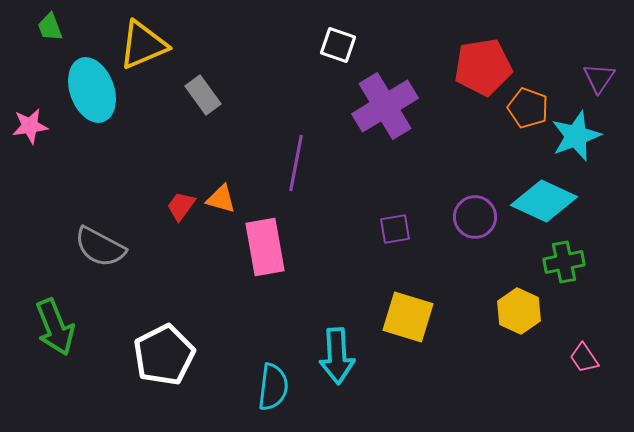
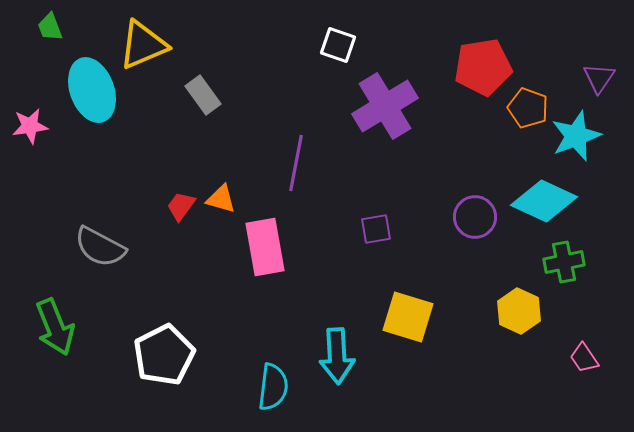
purple square: moved 19 px left
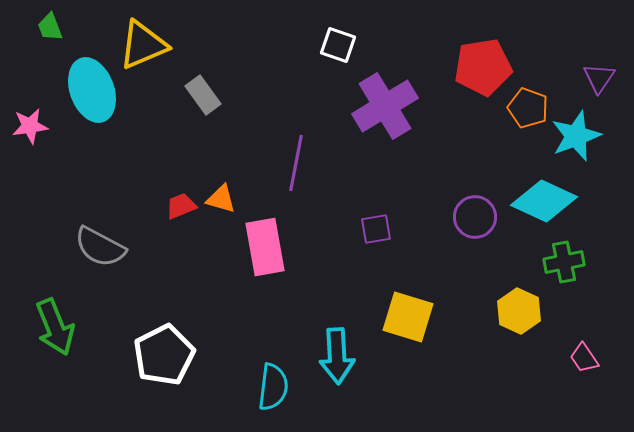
red trapezoid: rotated 32 degrees clockwise
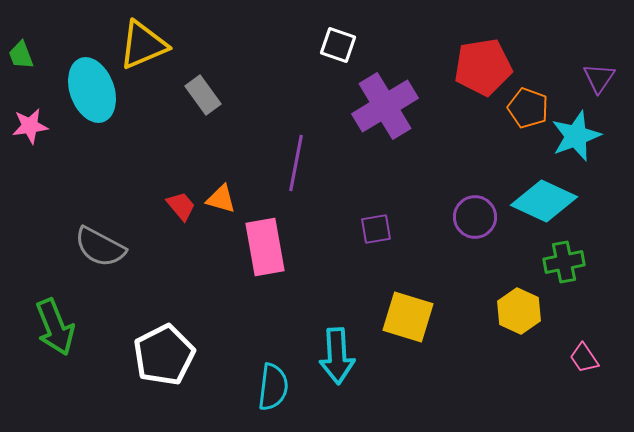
green trapezoid: moved 29 px left, 28 px down
red trapezoid: rotated 72 degrees clockwise
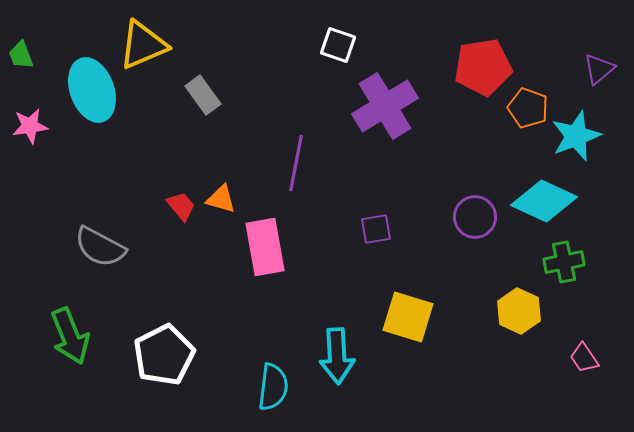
purple triangle: moved 9 px up; rotated 16 degrees clockwise
green arrow: moved 15 px right, 9 px down
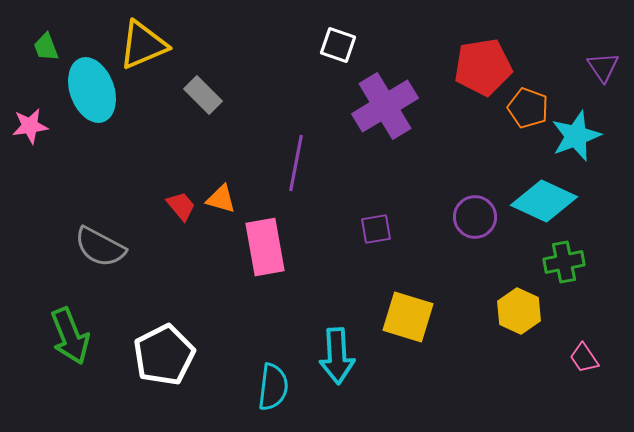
green trapezoid: moved 25 px right, 8 px up
purple triangle: moved 4 px right, 2 px up; rotated 24 degrees counterclockwise
gray rectangle: rotated 9 degrees counterclockwise
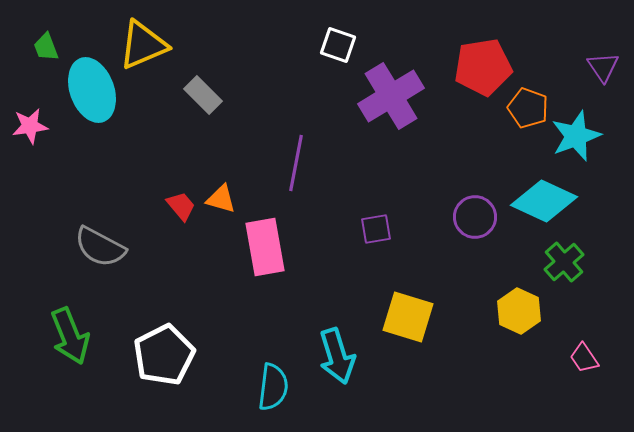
purple cross: moved 6 px right, 10 px up
green cross: rotated 30 degrees counterclockwise
cyan arrow: rotated 14 degrees counterclockwise
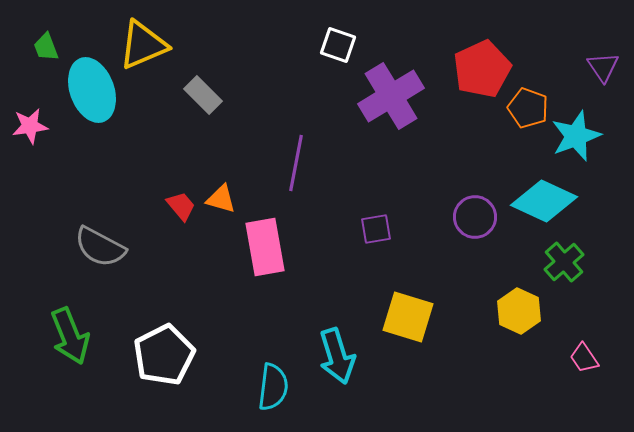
red pentagon: moved 1 px left, 2 px down; rotated 16 degrees counterclockwise
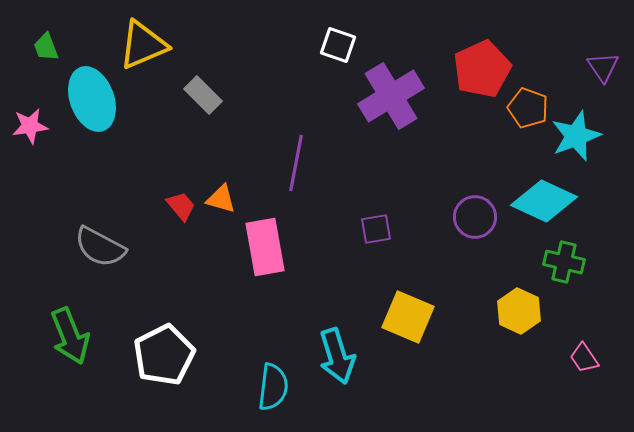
cyan ellipse: moved 9 px down
green cross: rotated 36 degrees counterclockwise
yellow square: rotated 6 degrees clockwise
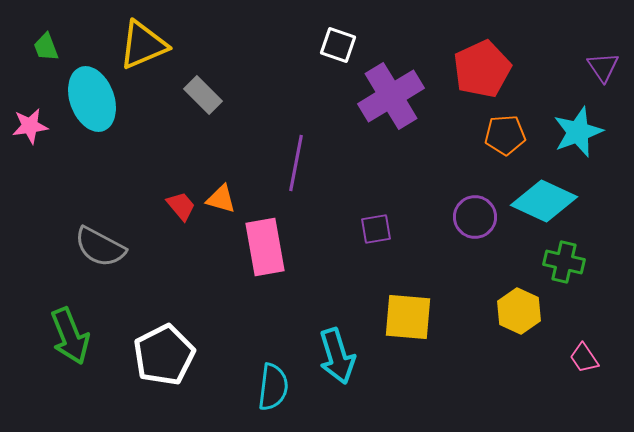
orange pentagon: moved 23 px left, 27 px down; rotated 24 degrees counterclockwise
cyan star: moved 2 px right, 4 px up
yellow square: rotated 18 degrees counterclockwise
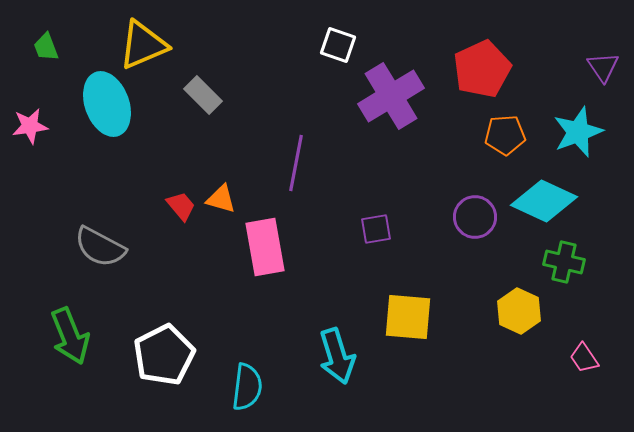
cyan ellipse: moved 15 px right, 5 px down
cyan semicircle: moved 26 px left
